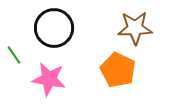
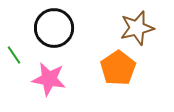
brown star: moved 2 px right; rotated 12 degrees counterclockwise
orange pentagon: moved 2 px up; rotated 12 degrees clockwise
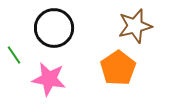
brown star: moved 2 px left, 2 px up
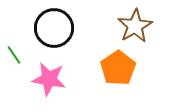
brown star: rotated 16 degrees counterclockwise
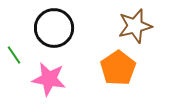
brown star: rotated 16 degrees clockwise
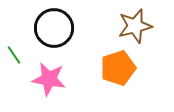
orange pentagon: rotated 16 degrees clockwise
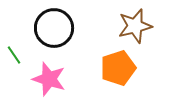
pink star: rotated 8 degrees clockwise
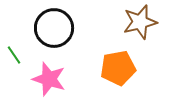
brown star: moved 5 px right, 4 px up
orange pentagon: rotated 8 degrees clockwise
